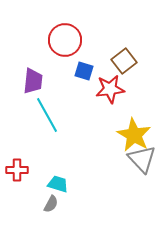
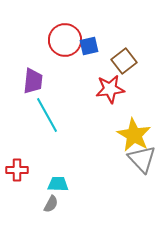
blue square: moved 5 px right, 25 px up; rotated 30 degrees counterclockwise
cyan trapezoid: rotated 15 degrees counterclockwise
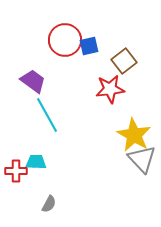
purple trapezoid: rotated 60 degrees counterclockwise
red cross: moved 1 px left, 1 px down
cyan trapezoid: moved 22 px left, 22 px up
gray semicircle: moved 2 px left
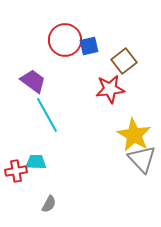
red cross: rotated 10 degrees counterclockwise
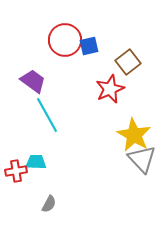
brown square: moved 4 px right, 1 px down
red star: rotated 16 degrees counterclockwise
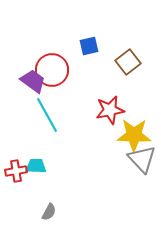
red circle: moved 13 px left, 30 px down
red star: moved 21 px down; rotated 12 degrees clockwise
yellow star: rotated 28 degrees counterclockwise
cyan trapezoid: moved 4 px down
gray semicircle: moved 8 px down
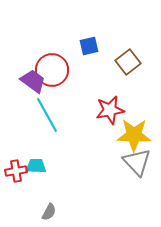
gray triangle: moved 5 px left, 3 px down
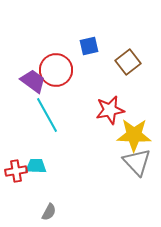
red circle: moved 4 px right
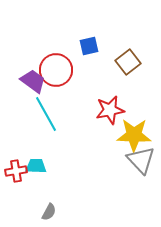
cyan line: moved 1 px left, 1 px up
gray triangle: moved 4 px right, 2 px up
